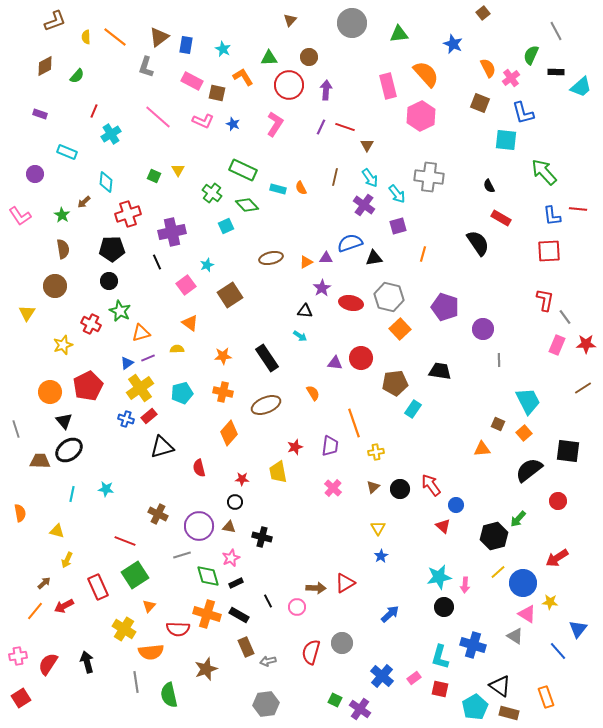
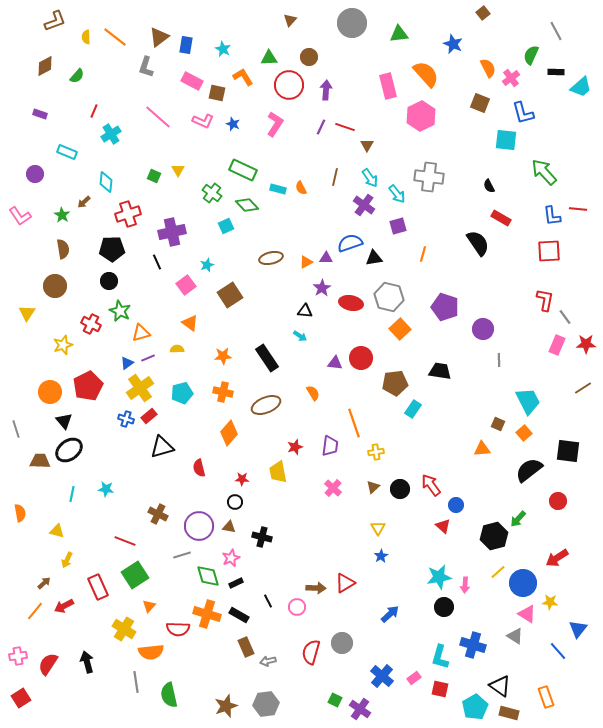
brown star at (206, 669): moved 20 px right, 37 px down
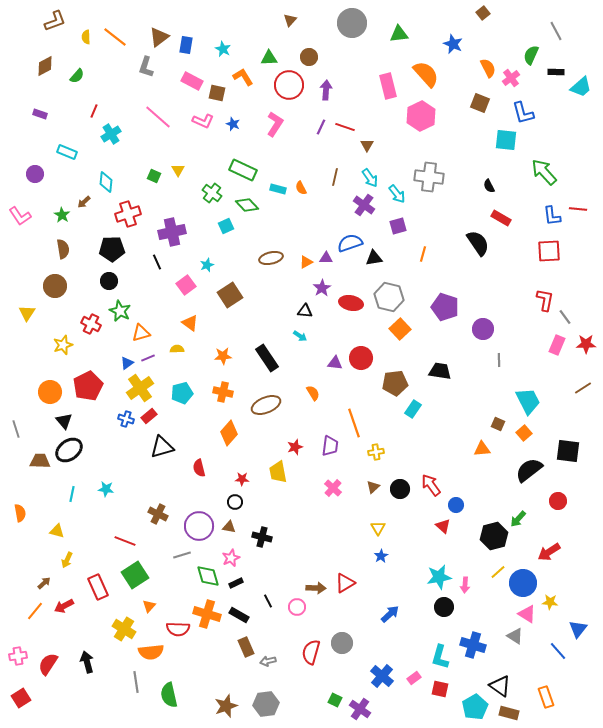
red arrow at (557, 558): moved 8 px left, 6 px up
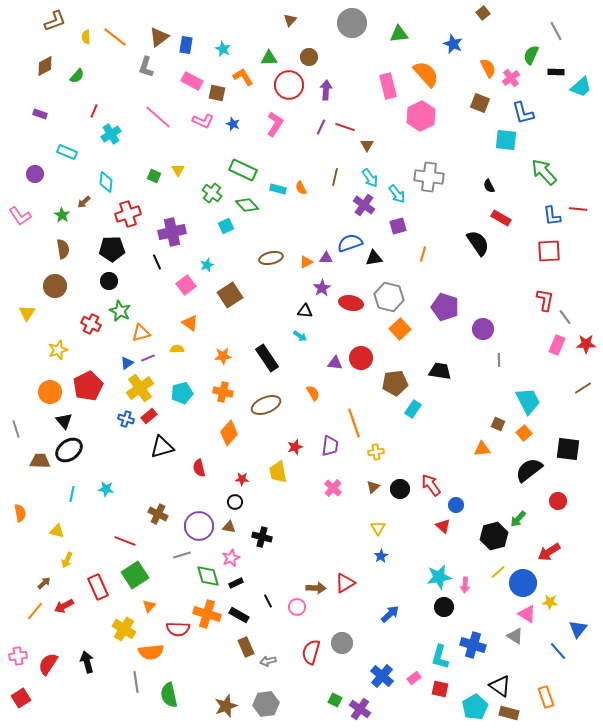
yellow star at (63, 345): moved 5 px left, 5 px down
black square at (568, 451): moved 2 px up
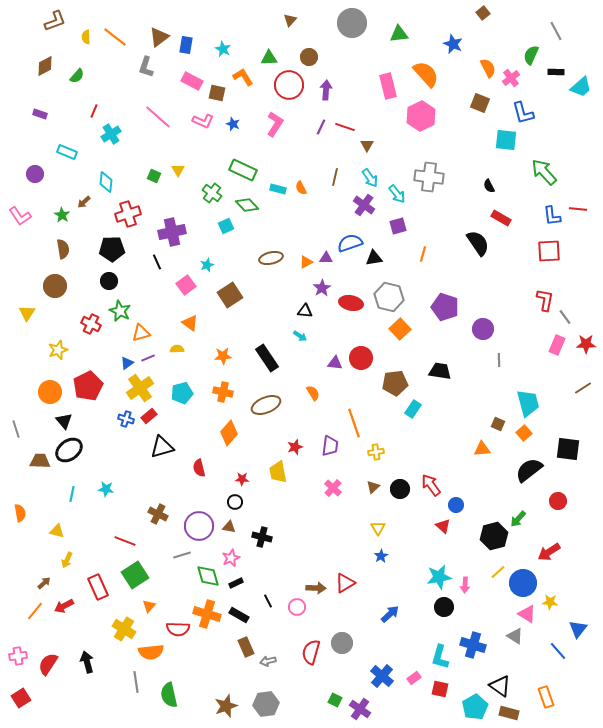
cyan trapezoid at (528, 401): moved 2 px down; rotated 12 degrees clockwise
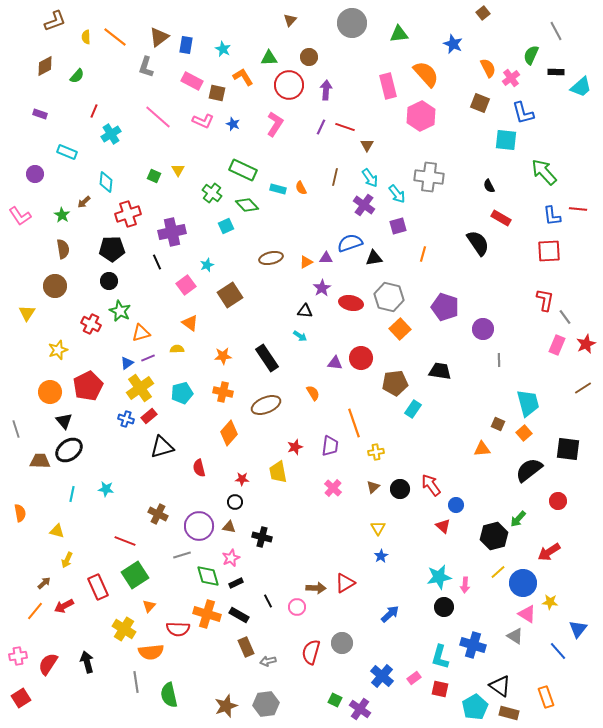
red star at (586, 344): rotated 24 degrees counterclockwise
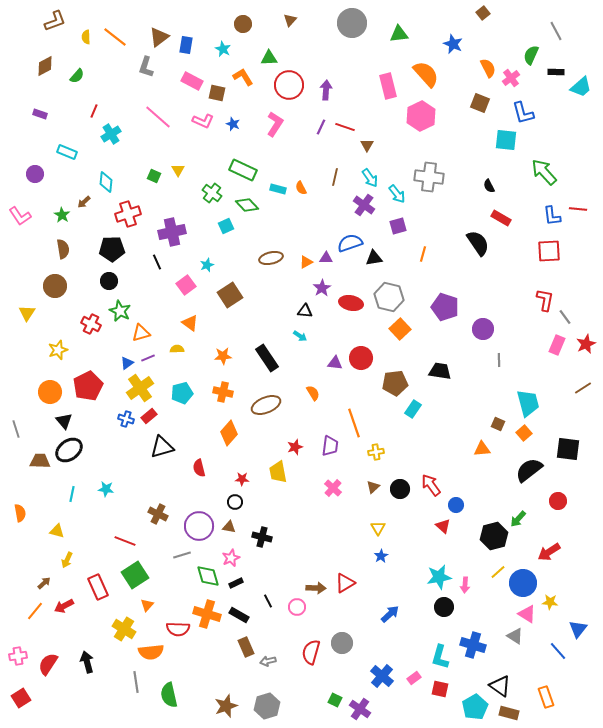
brown circle at (309, 57): moved 66 px left, 33 px up
orange triangle at (149, 606): moved 2 px left, 1 px up
gray hexagon at (266, 704): moved 1 px right, 2 px down; rotated 10 degrees counterclockwise
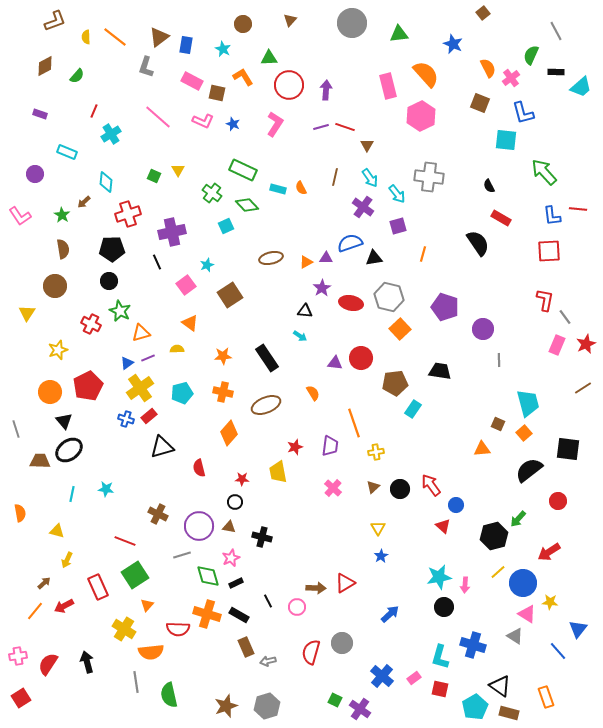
purple line at (321, 127): rotated 49 degrees clockwise
purple cross at (364, 205): moved 1 px left, 2 px down
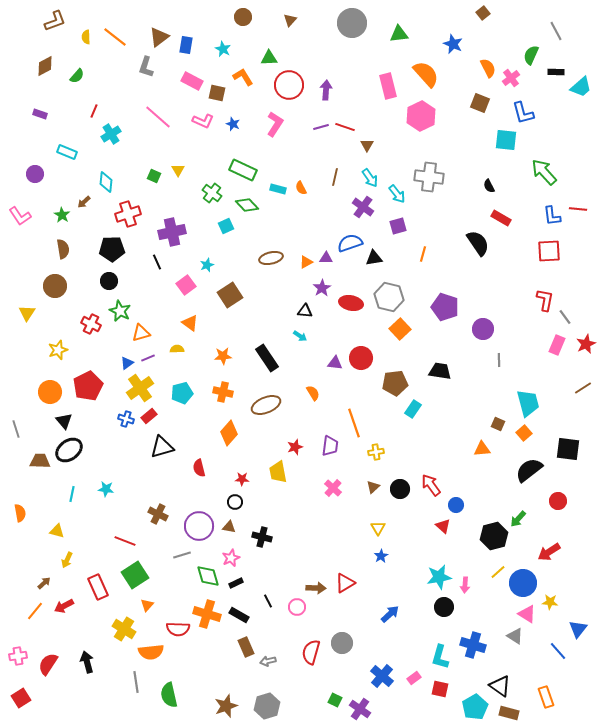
brown circle at (243, 24): moved 7 px up
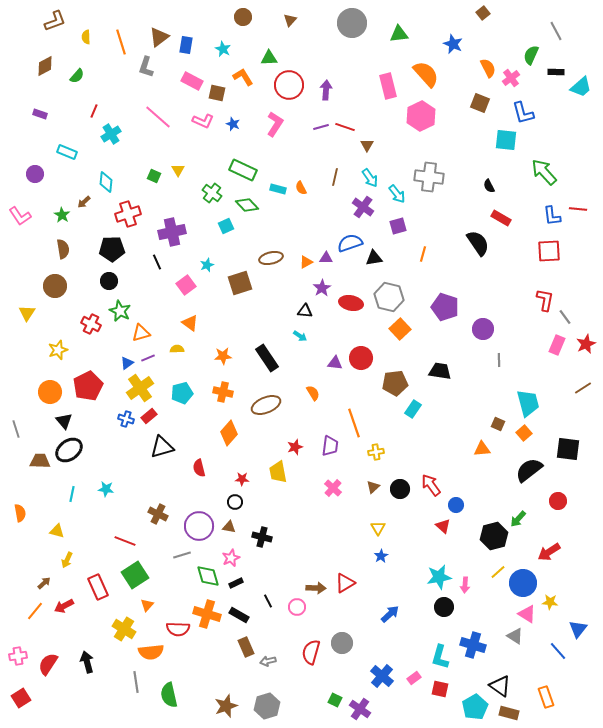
orange line at (115, 37): moved 6 px right, 5 px down; rotated 35 degrees clockwise
brown square at (230, 295): moved 10 px right, 12 px up; rotated 15 degrees clockwise
